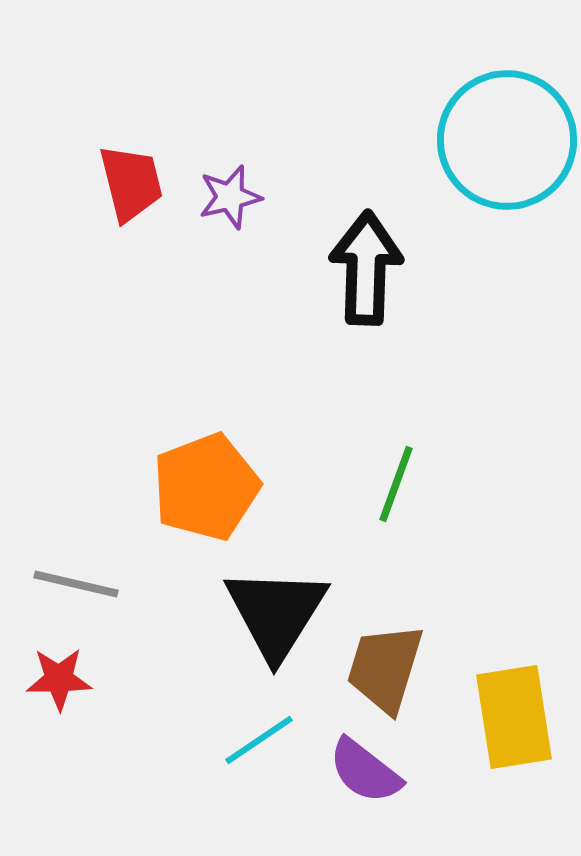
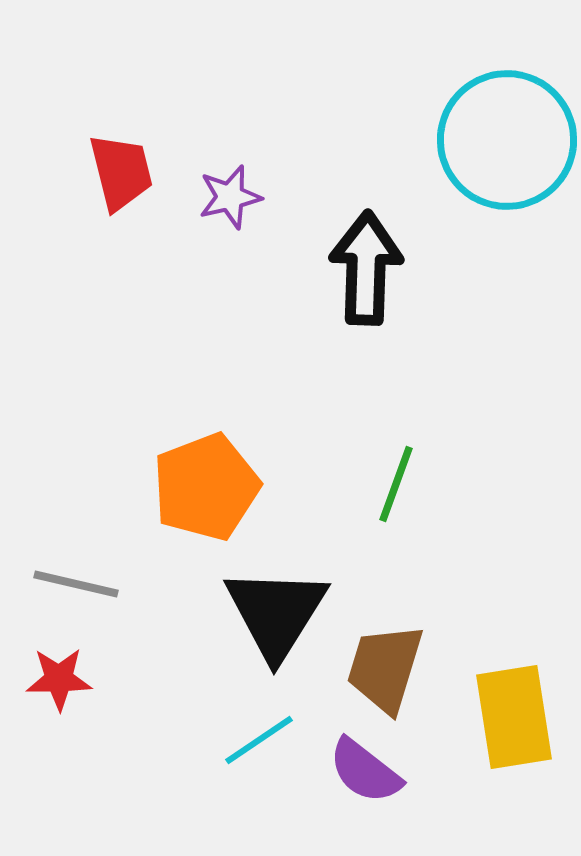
red trapezoid: moved 10 px left, 11 px up
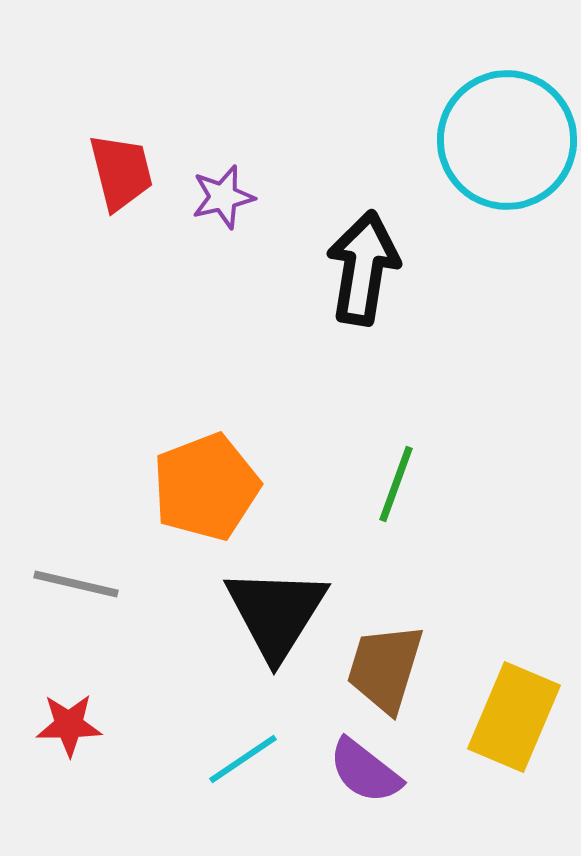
purple star: moved 7 px left
black arrow: moved 3 px left; rotated 7 degrees clockwise
red star: moved 10 px right, 46 px down
yellow rectangle: rotated 32 degrees clockwise
cyan line: moved 16 px left, 19 px down
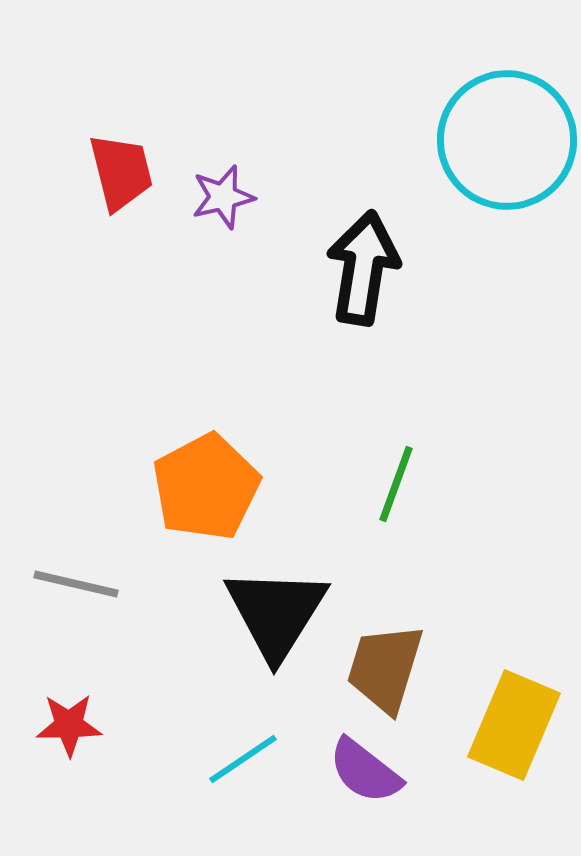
orange pentagon: rotated 7 degrees counterclockwise
yellow rectangle: moved 8 px down
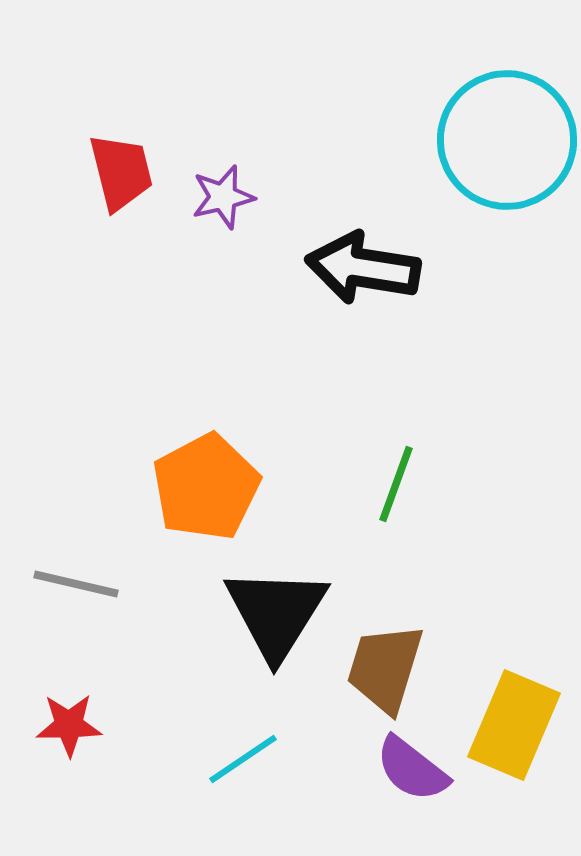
black arrow: rotated 90 degrees counterclockwise
purple semicircle: moved 47 px right, 2 px up
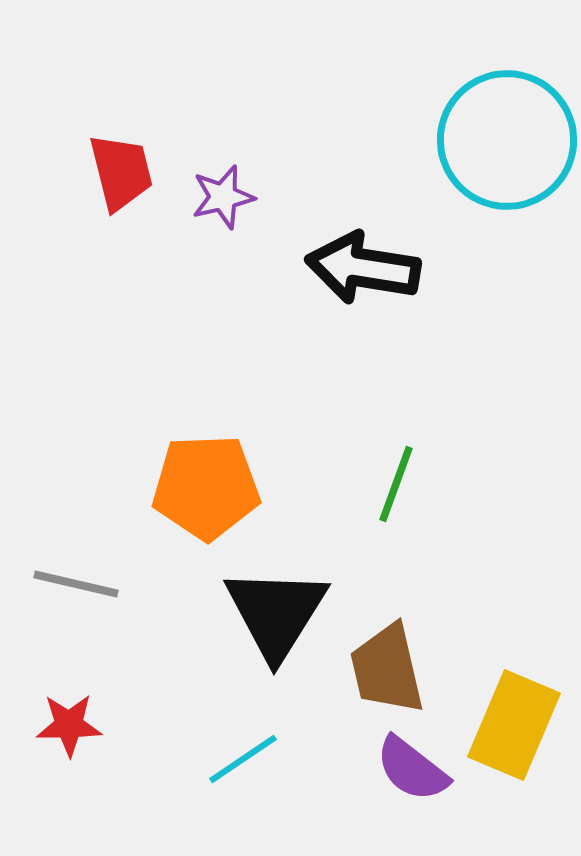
orange pentagon: rotated 26 degrees clockwise
brown trapezoid: moved 2 px right, 1 px down; rotated 30 degrees counterclockwise
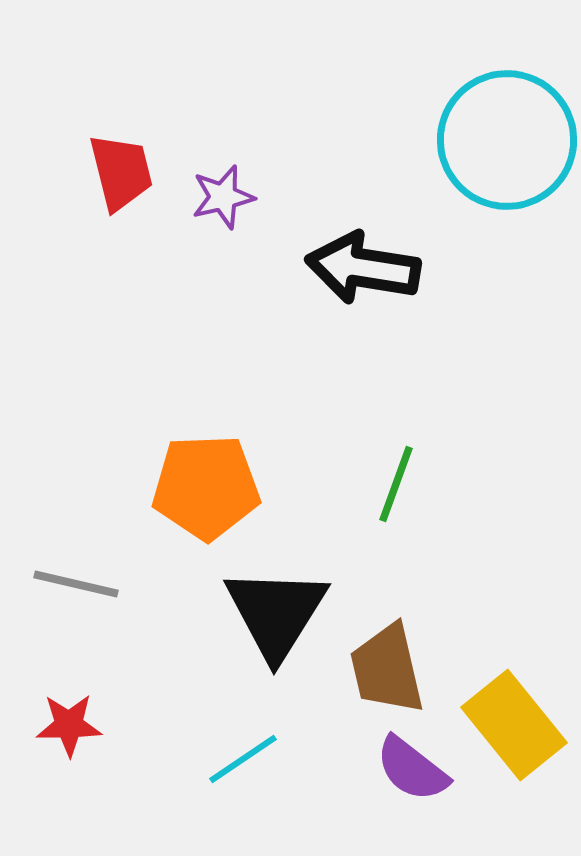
yellow rectangle: rotated 62 degrees counterclockwise
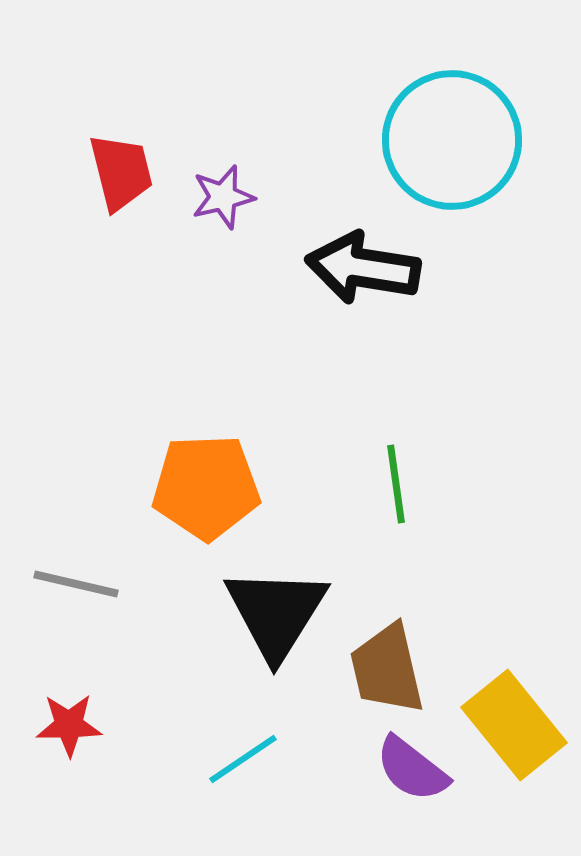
cyan circle: moved 55 px left
green line: rotated 28 degrees counterclockwise
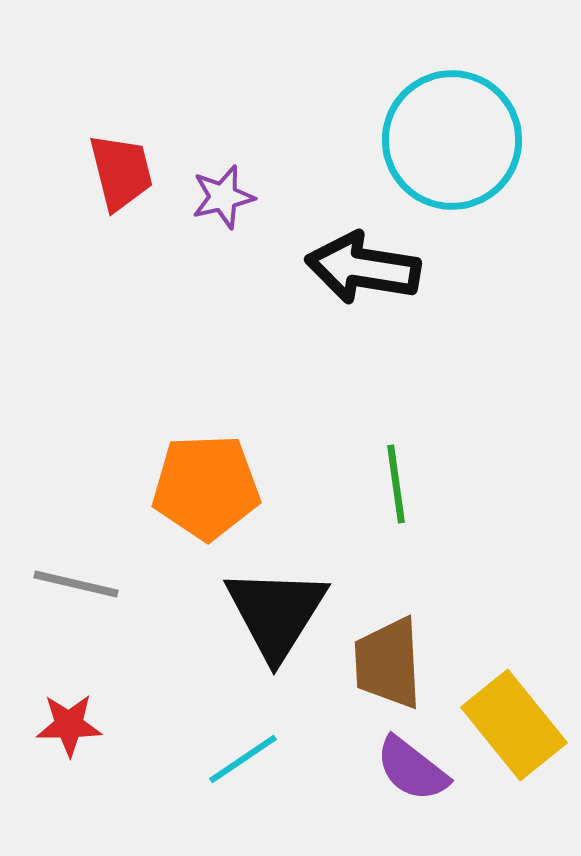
brown trapezoid: moved 1 px right, 6 px up; rotated 10 degrees clockwise
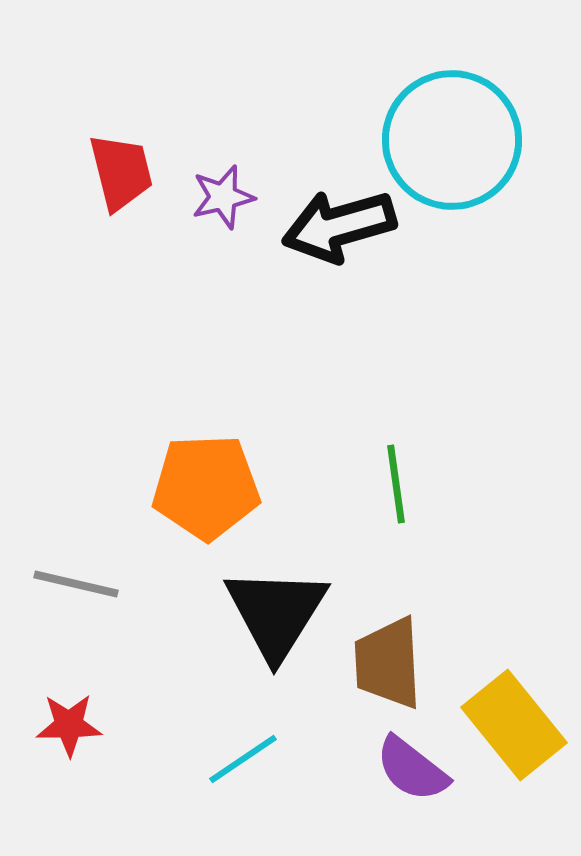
black arrow: moved 24 px left, 42 px up; rotated 25 degrees counterclockwise
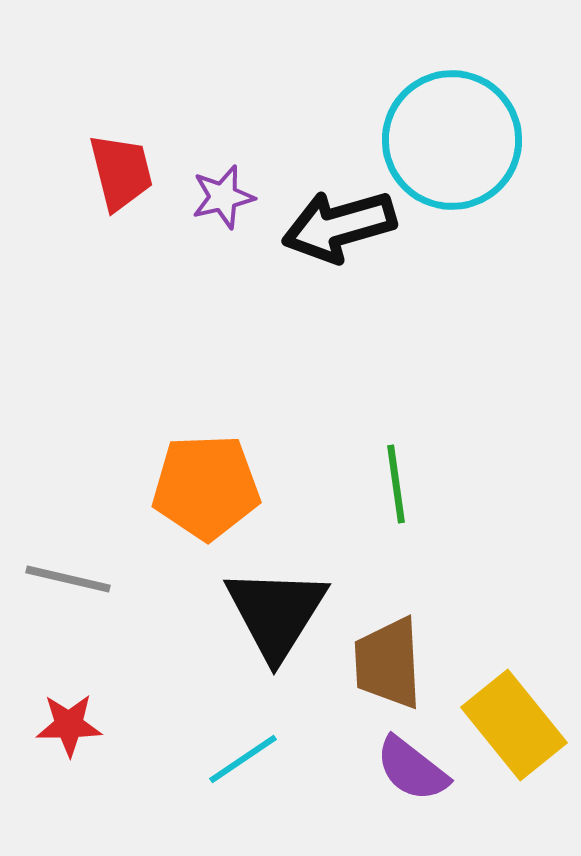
gray line: moved 8 px left, 5 px up
